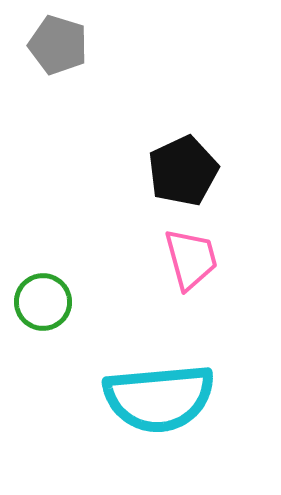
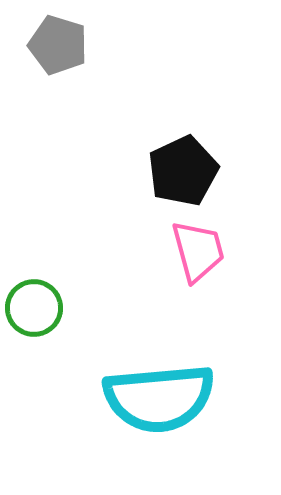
pink trapezoid: moved 7 px right, 8 px up
green circle: moved 9 px left, 6 px down
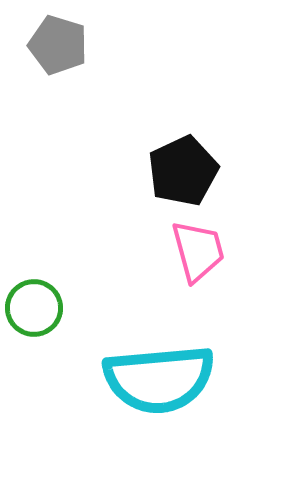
cyan semicircle: moved 19 px up
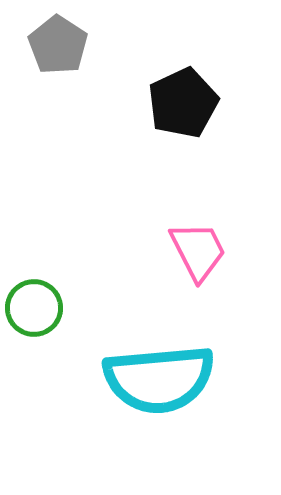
gray pentagon: rotated 16 degrees clockwise
black pentagon: moved 68 px up
pink trapezoid: rotated 12 degrees counterclockwise
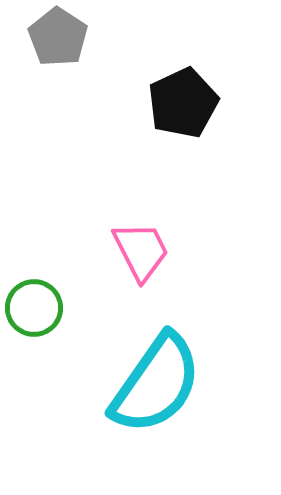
gray pentagon: moved 8 px up
pink trapezoid: moved 57 px left
cyan semicircle: moved 3 px left, 5 px down; rotated 50 degrees counterclockwise
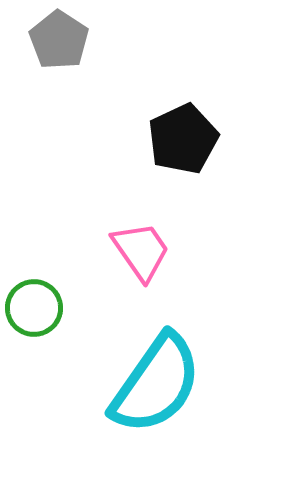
gray pentagon: moved 1 px right, 3 px down
black pentagon: moved 36 px down
pink trapezoid: rotated 8 degrees counterclockwise
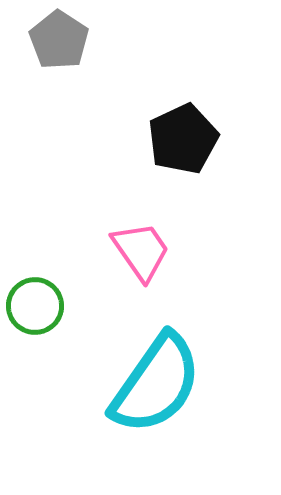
green circle: moved 1 px right, 2 px up
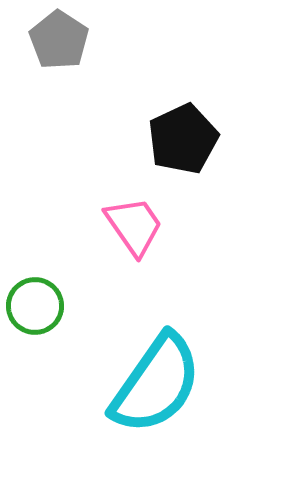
pink trapezoid: moved 7 px left, 25 px up
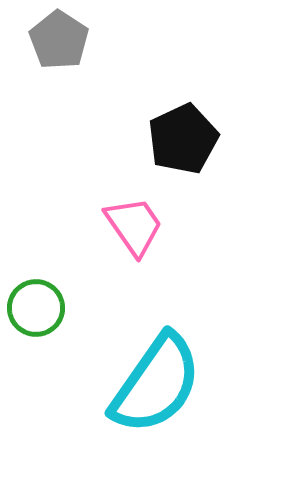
green circle: moved 1 px right, 2 px down
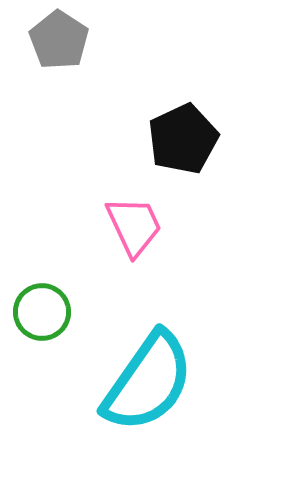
pink trapezoid: rotated 10 degrees clockwise
green circle: moved 6 px right, 4 px down
cyan semicircle: moved 8 px left, 2 px up
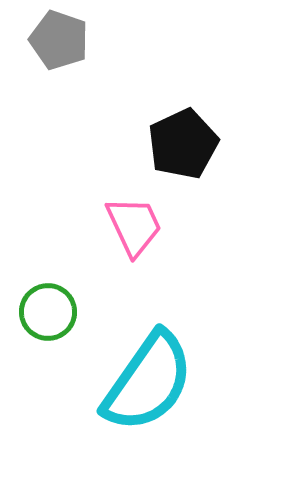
gray pentagon: rotated 14 degrees counterclockwise
black pentagon: moved 5 px down
green circle: moved 6 px right
